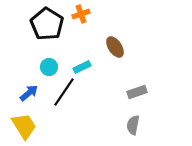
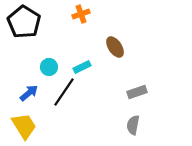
black pentagon: moved 23 px left, 2 px up
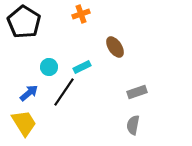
yellow trapezoid: moved 3 px up
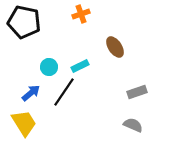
black pentagon: rotated 20 degrees counterclockwise
cyan rectangle: moved 2 px left, 1 px up
blue arrow: moved 2 px right
gray semicircle: rotated 102 degrees clockwise
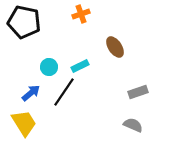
gray rectangle: moved 1 px right
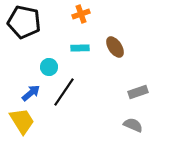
cyan rectangle: moved 18 px up; rotated 24 degrees clockwise
yellow trapezoid: moved 2 px left, 2 px up
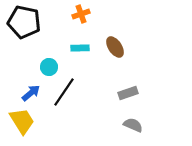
gray rectangle: moved 10 px left, 1 px down
